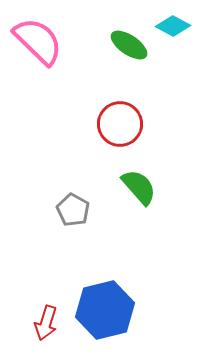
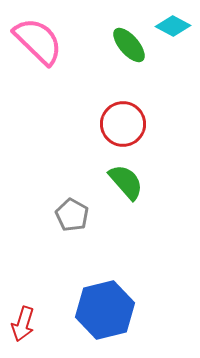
green ellipse: rotated 15 degrees clockwise
red circle: moved 3 px right
green semicircle: moved 13 px left, 5 px up
gray pentagon: moved 1 px left, 5 px down
red arrow: moved 23 px left, 1 px down
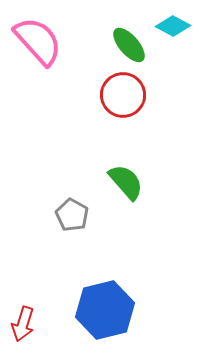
pink semicircle: rotated 4 degrees clockwise
red circle: moved 29 px up
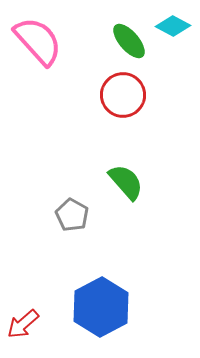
green ellipse: moved 4 px up
blue hexagon: moved 4 px left, 3 px up; rotated 14 degrees counterclockwise
red arrow: rotated 32 degrees clockwise
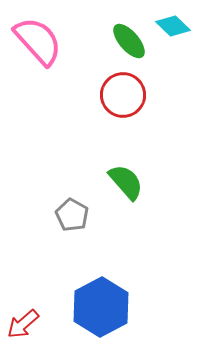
cyan diamond: rotated 16 degrees clockwise
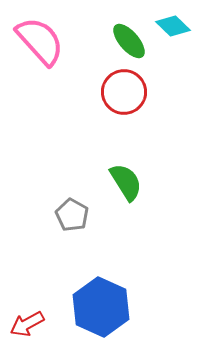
pink semicircle: moved 2 px right
red circle: moved 1 px right, 3 px up
green semicircle: rotated 9 degrees clockwise
blue hexagon: rotated 8 degrees counterclockwise
red arrow: moved 4 px right; rotated 12 degrees clockwise
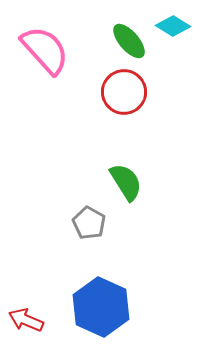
cyan diamond: rotated 12 degrees counterclockwise
pink semicircle: moved 5 px right, 9 px down
gray pentagon: moved 17 px right, 8 px down
red arrow: moved 1 px left, 4 px up; rotated 52 degrees clockwise
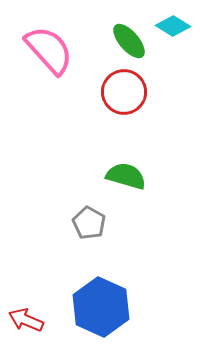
pink semicircle: moved 4 px right
green semicircle: moved 6 px up; rotated 42 degrees counterclockwise
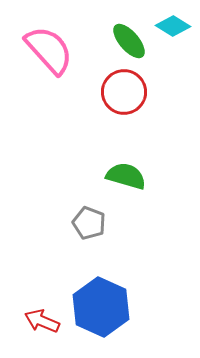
gray pentagon: rotated 8 degrees counterclockwise
red arrow: moved 16 px right, 1 px down
